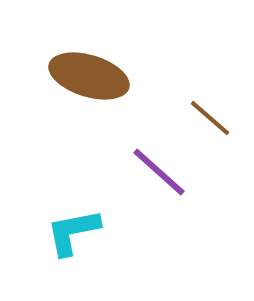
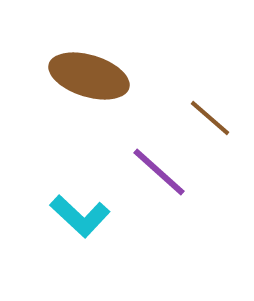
cyan L-shape: moved 7 px right, 16 px up; rotated 126 degrees counterclockwise
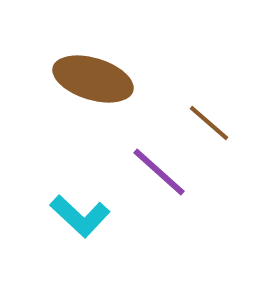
brown ellipse: moved 4 px right, 3 px down
brown line: moved 1 px left, 5 px down
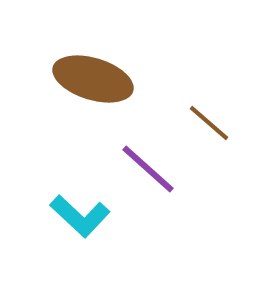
purple line: moved 11 px left, 3 px up
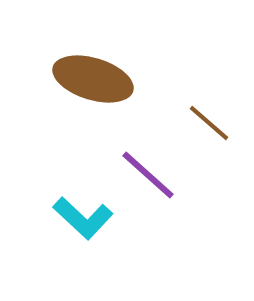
purple line: moved 6 px down
cyan L-shape: moved 3 px right, 2 px down
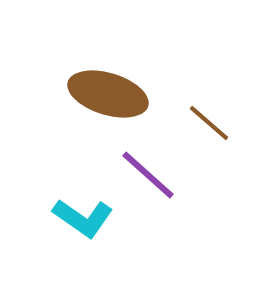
brown ellipse: moved 15 px right, 15 px down
cyan L-shape: rotated 8 degrees counterclockwise
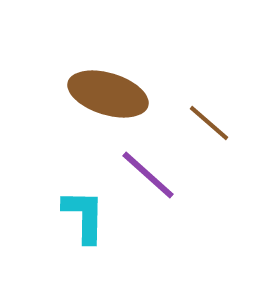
cyan L-shape: moved 1 px right, 2 px up; rotated 124 degrees counterclockwise
